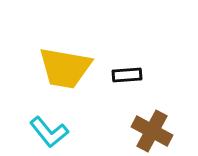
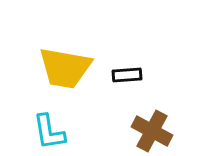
cyan L-shape: rotated 30 degrees clockwise
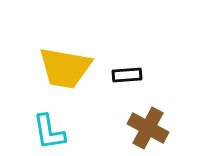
brown cross: moved 4 px left, 3 px up
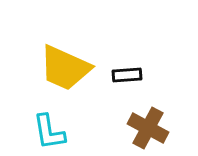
yellow trapezoid: rotated 14 degrees clockwise
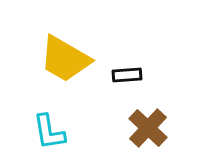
yellow trapezoid: moved 9 px up; rotated 6 degrees clockwise
brown cross: rotated 15 degrees clockwise
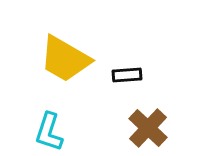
cyan L-shape: rotated 27 degrees clockwise
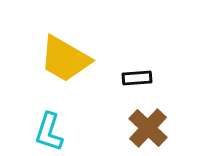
black rectangle: moved 10 px right, 3 px down
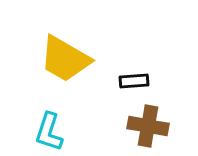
black rectangle: moved 3 px left, 3 px down
brown cross: moved 2 px up; rotated 33 degrees counterclockwise
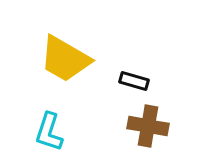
black rectangle: rotated 20 degrees clockwise
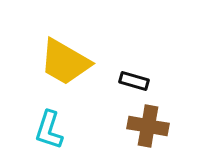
yellow trapezoid: moved 3 px down
cyan L-shape: moved 2 px up
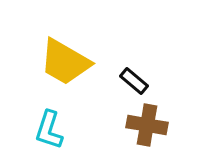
black rectangle: rotated 24 degrees clockwise
brown cross: moved 1 px left, 1 px up
